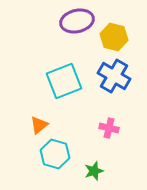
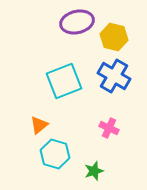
purple ellipse: moved 1 px down
pink cross: rotated 12 degrees clockwise
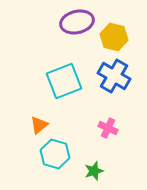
pink cross: moved 1 px left
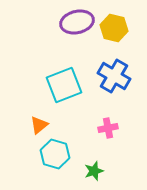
yellow hexagon: moved 9 px up
cyan square: moved 4 px down
pink cross: rotated 36 degrees counterclockwise
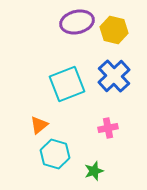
yellow hexagon: moved 2 px down
blue cross: rotated 16 degrees clockwise
cyan square: moved 3 px right, 1 px up
